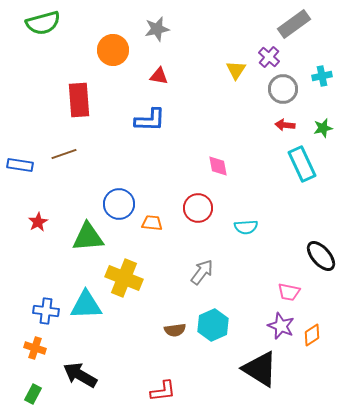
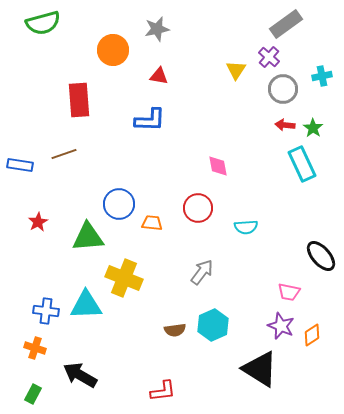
gray rectangle: moved 8 px left
green star: moved 10 px left; rotated 24 degrees counterclockwise
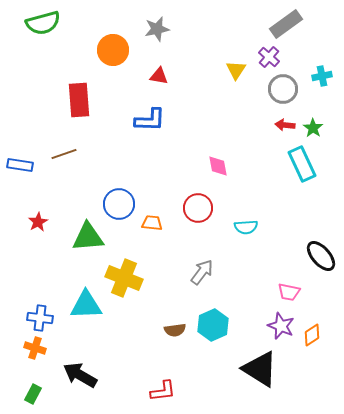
blue cross: moved 6 px left, 7 px down
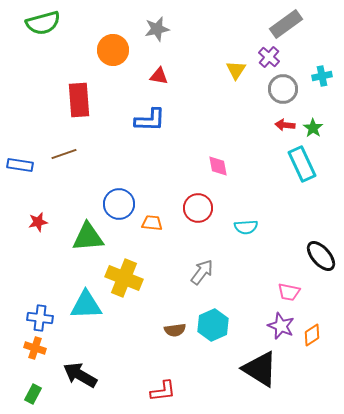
red star: rotated 18 degrees clockwise
